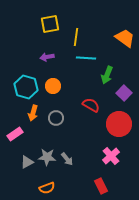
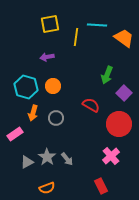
orange trapezoid: moved 1 px left
cyan line: moved 11 px right, 33 px up
gray star: rotated 30 degrees clockwise
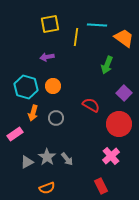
green arrow: moved 10 px up
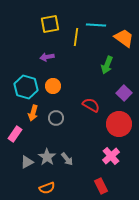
cyan line: moved 1 px left
pink rectangle: rotated 21 degrees counterclockwise
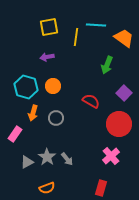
yellow square: moved 1 px left, 3 px down
red semicircle: moved 4 px up
red rectangle: moved 2 px down; rotated 42 degrees clockwise
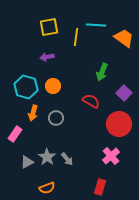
green arrow: moved 5 px left, 7 px down
red rectangle: moved 1 px left, 1 px up
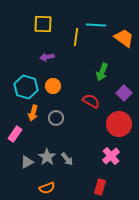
yellow square: moved 6 px left, 3 px up; rotated 12 degrees clockwise
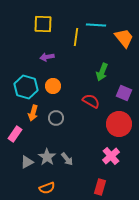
orange trapezoid: rotated 15 degrees clockwise
purple square: rotated 21 degrees counterclockwise
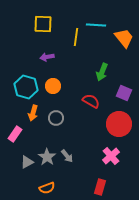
gray arrow: moved 3 px up
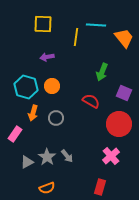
orange circle: moved 1 px left
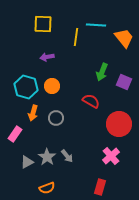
purple square: moved 11 px up
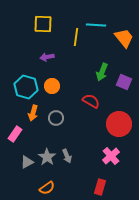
gray arrow: rotated 16 degrees clockwise
orange semicircle: rotated 14 degrees counterclockwise
